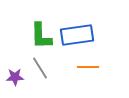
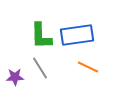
orange line: rotated 25 degrees clockwise
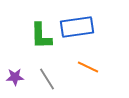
blue rectangle: moved 8 px up
gray line: moved 7 px right, 11 px down
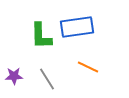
purple star: moved 1 px left, 1 px up
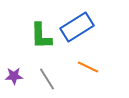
blue rectangle: rotated 24 degrees counterclockwise
